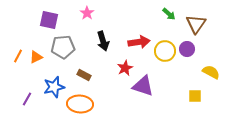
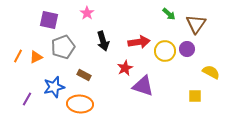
gray pentagon: rotated 15 degrees counterclockwise
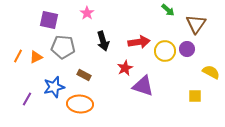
green arrow: moved 1 px left, 4 px up
gray pentagon: rotated 25 degrees clockwise
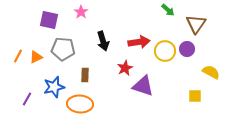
pink star: moved 6 px left, 1 px up
gray pentagon: moved 2 px down
brown rectangle: moved 1 px right; rotated 64 degrees clockwise
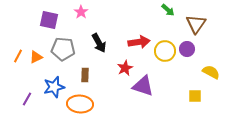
black arrow: moved 4 px left, 2 px down; rotated 12 degrees counterclockwise
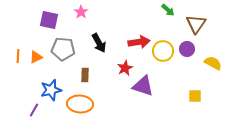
yellow circle: moved 2 px left
orange line: rotated 24 degrees counterclockwise
yellow semicircle: moved 2 px right, 9 px up
blue star: moved 3 px left, 3 px down
purple line: moved 7 px right, 11 px down
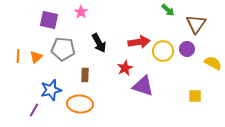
orange triangle: rotated 16 degrees counterclockwise
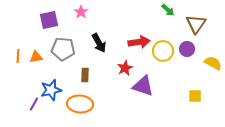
purple square: rotated 24 degrees counterclockwise
orange triangle: rotated 32 degrees clockwise
purple line: moved 6 px up
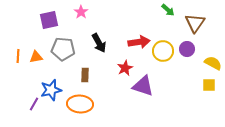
brown triangle: moved 1 px left, 1 px up
yellow square: moved 14 px right, 11 px up
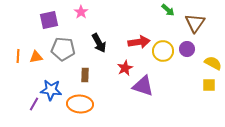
blue star: rotated 20 degrees clockwise
